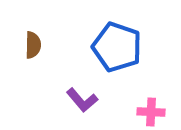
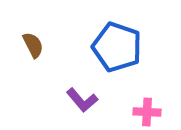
brown semicircle: rotated 28 degrees counterclockwise
pink cross: moved 4 px left
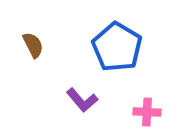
blue pentagon: rotated 12 degrees clockwise
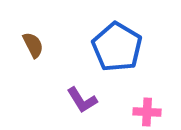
purple L-shape: rotated 8 degrees clockwise
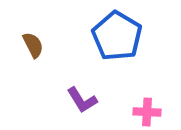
blue pentagon: moved 11 px up
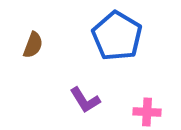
brown semicircle: rotated 48 degrees clockwise
purple L-shape: moved 3 px right
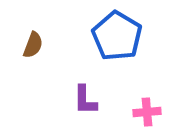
purple L-shape: rotated 32 degrees clockwise
pink cross: rotated 8 degrees counterclockwise
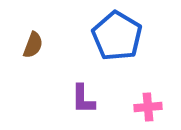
purple L-shape: moved 2 px left, 1 px up
pink cross: moved 1 px right, 5 px up
